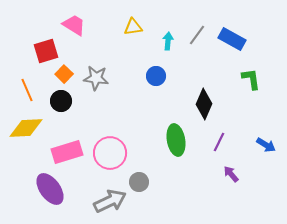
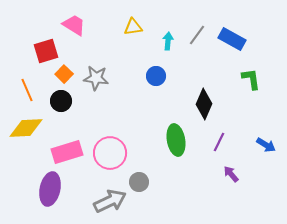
purple ellipse: rotated 48 degrees clockwise
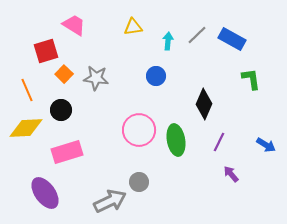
gray line: rotated 10 degrees clockwise
black circle: moved 9 px down
pink circle: moved 29 px right, 23 px up
purple ellipse: moved 5 px left, 4 px down; rotated 48 degrees counterclockwise
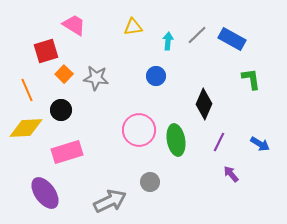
blue arrow: moved 6 px left, 1 px up
gray circle: moved 11 px right
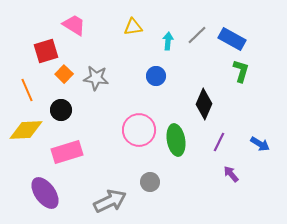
green L-shape: moved 10 px left, 8 px up; rotated 25 degrees clockwise
yellow diamond: moved 2 px down
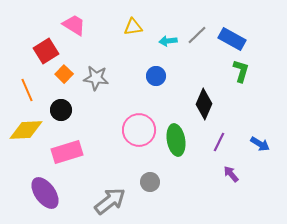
cyan arrow: rotated 102 degrees counterclockwise
red square: rotated 15 degrees counterclockwise
gray arrow: rotated 12 degrees counterclockwise
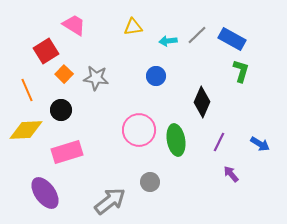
black diamond: moved 2 px left, 2 px up
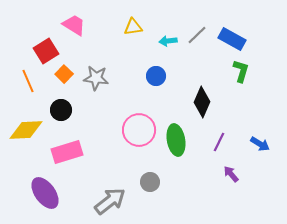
orange line: moved 1 px right, 9 px up
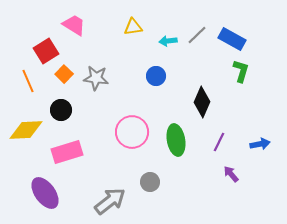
pink circle: moved 7 px left, 2 px down
blue arrow: rotated 42 degrees counterclockwise
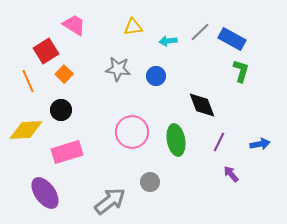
gray line: moved 3 px right, 3 px up
gray star: moved 22 px right, 9 px up
black diamond: moved 3 px down; rotated 44 degrees counterclockwise
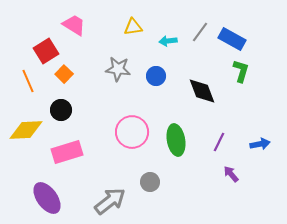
gray line: rotated 10 degrees counterclockwise
black diamond: moved 14 px up
purple ellipse: moved 2 px right, 5 px down
